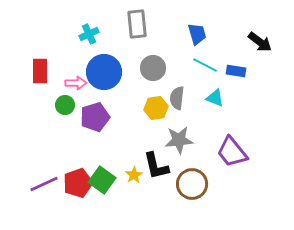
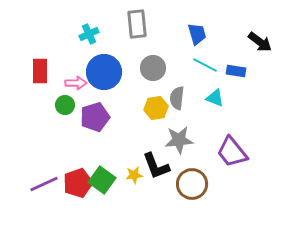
black L-shape: rotated 8 degrees counterclockwise
yellow star: rotated 24 degrees clockwise
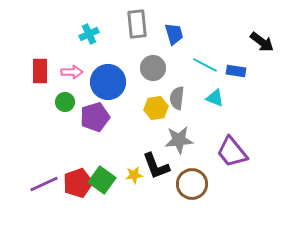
blue trapezoid: moved 23 px left
black arrow: moved 2 px right
blue circle: moved 4 px right, 10 px down
pink arrow: moved 4 px left, 11 px up
green circle: moved 3 px up
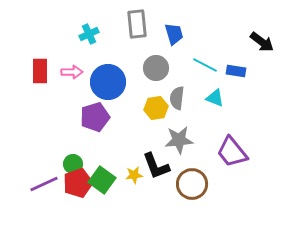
gray circle: moved 3 px right
green circle: moved 8 px right, 62 px down
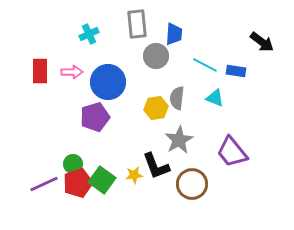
blue trapezoid: rotated 20 degrees clockwise
gray circle: moved 12 px up
gray star: rotated 24 degrees counterclockwise
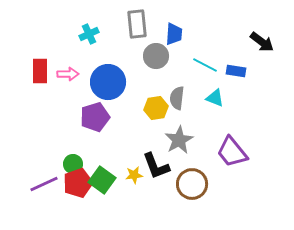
pink arrow: moved 4 px left, 2 px down
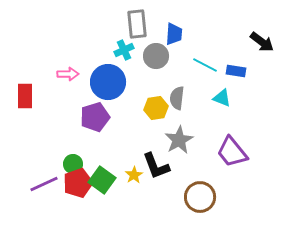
cyan cross: moved 35 px right, 16 px down
red rectangle: moved 15 px left, 25 px down
cyan triangle: moved 7 px right
yellow star: rotated 24 degrees counterclockwise
brown circle: moved 8 px right, 13 px down
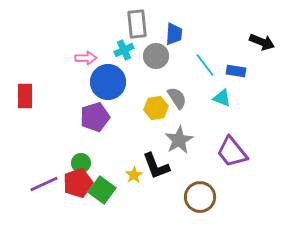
black arrow: rotated 15 degrees counterclockwise
cyan line: rotated 25 degrees clockwise
pink arrow: moved 18 px right, 16 px up
gray semicircle: rotated 140 degrees clockwise
green circle: moved 8 px right, 1 px up
green square: moved 10 px down
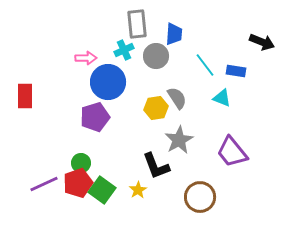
yellow star: moved 4 px right, 15 px down
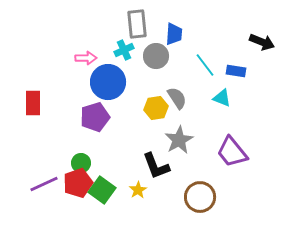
red rectangle: moved 8 px right, 7 px down
